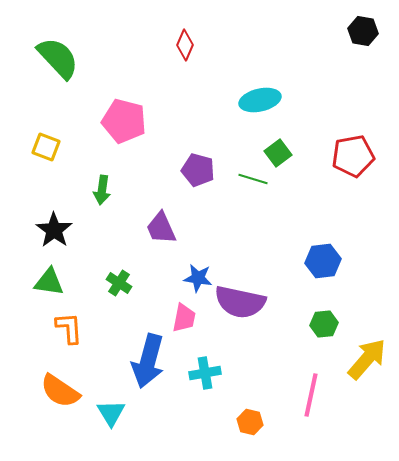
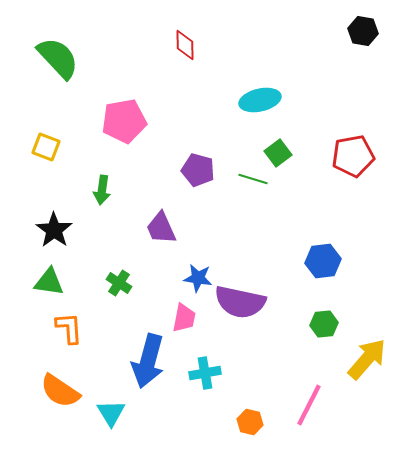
red diamond: rotated 24 degrees counterclockwise
pink pentagon: rotated 24 degrees counterclockwise
pink line: moved 2 px left, 10 px down; rotated 15 degrees clockwise
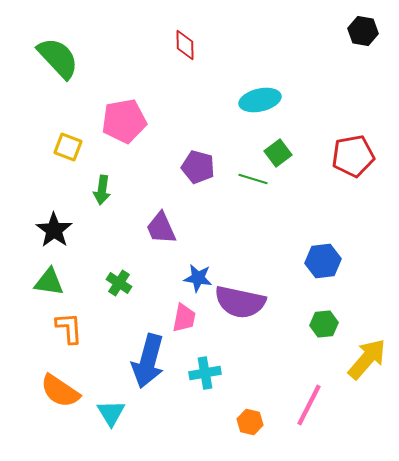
yellow square: moved 22 px right
purple pentagon: moved 3 px up
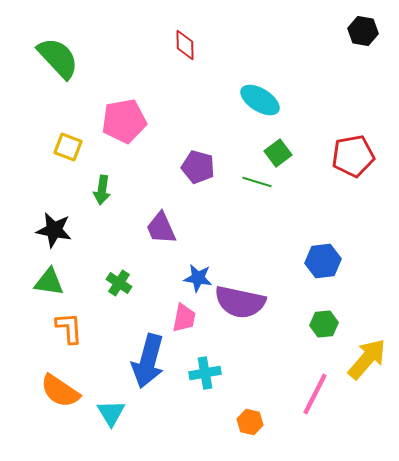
cyan ellipse: rotated 45 degrees clockwise
green line: moved 4 px right, 3 px down
black star: rotated 24 degrees counterclockwise
pink line: moved 6 px right, 11 px up
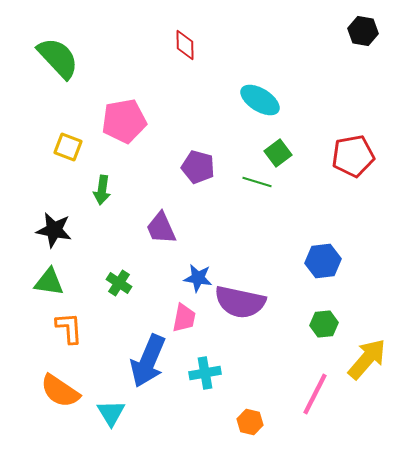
blue arrow: rotated 8 degrees clockwise
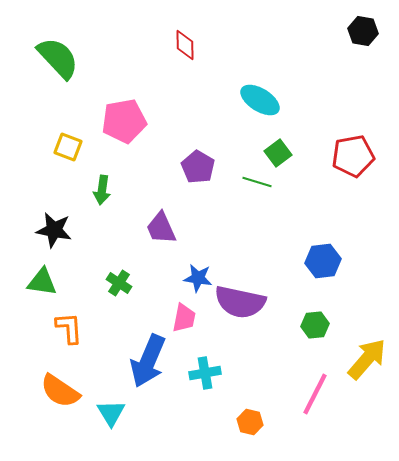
purple pentagon: rotated 16 degrees clockwise
green triangle: moved 7 px left
green hexagon: moved 9 px left, 1 px down
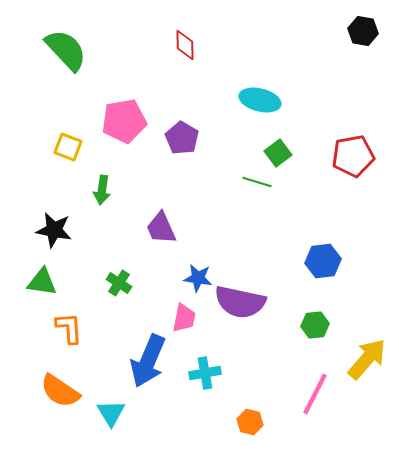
green semicircle: moved 8 px right, 8 px up
cyan ellipse: rotated 18 degrees counterclockwise
purple pentagon: moved 16 px left, 29 px up
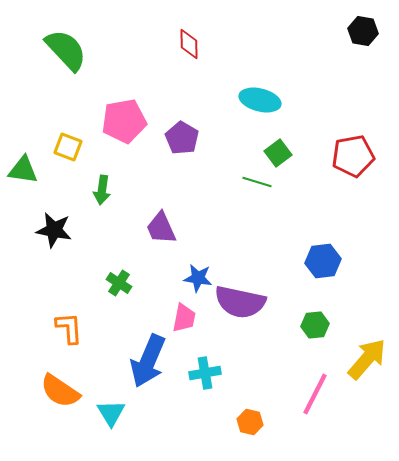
red diamond: moved 4 px right, 1 px up
green triangle: moved 19 px left, 112 px up
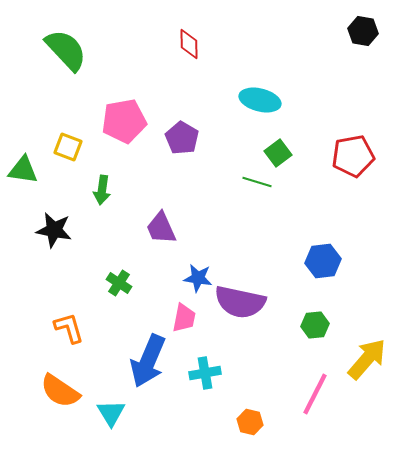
orange L-shape: rotated 12 degrees counterclockwise
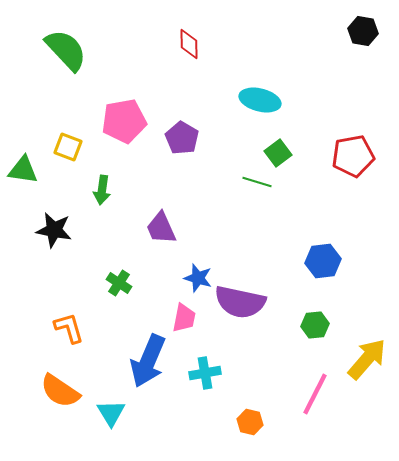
blue star: rotated 8 degrees clockwise
